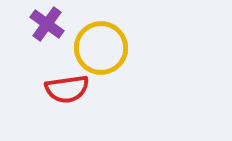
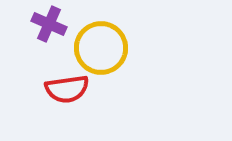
purple cross: moved 2 px right; rotated 12 degrees counterclockwise
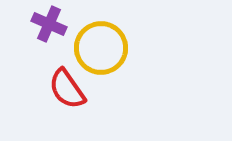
red semicircle: rotated 63 degrees clockwise
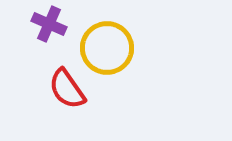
yellow circle: moved 6 px right
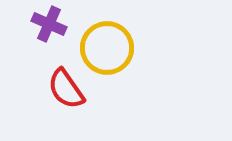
red semicircle: moved 1 px left
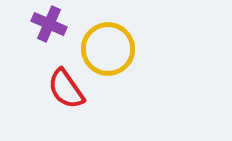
yellow circle: moved 1 px right, 1 px down
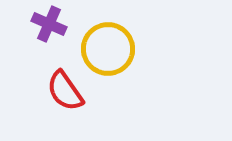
red semicircle: moved 1 px left, 2 px down
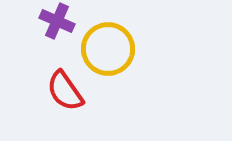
purple cross: moved 8 px right, 3 px up
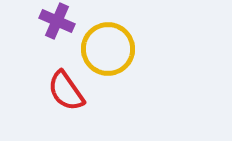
red semicircle: moved 1 px right
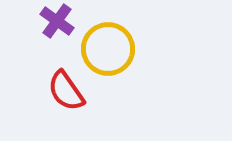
purple cross: rotated 12 degrees clockwise
